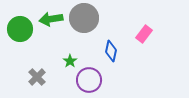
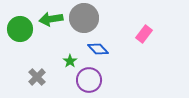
blue diamond: moved 13 px left, 2 px up; rotated 55 degrees counterclockwise
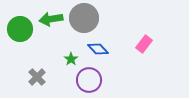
pink rectangle: moved 10 px down
green star: moved 1 px right, 2 px up
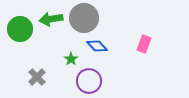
pink rectangle: rotated 18 degrees counterclockwise
blue diamond: moved 1 px left, 3 px up
purple circle: moved 1 px down
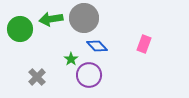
purple circle: moved 6 px up
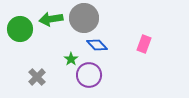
blue diamond: moved 1 px up
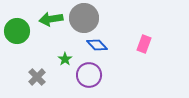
green circle: moved 3 px left, 2 px down
green star: moved 6 px left
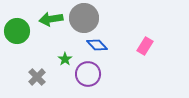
pink rectangle: moved 1 px right, 2 px down; rotated 12 degrees clockwise
purple circle: moved 1 px left, 1 px up
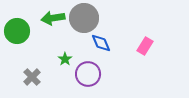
green arrow: moved 2 px right, 1 px up
blue diamond: moved 4 px right, 2 px up; rotated 20 degrees clockwise
gray cross: moved 5 px left
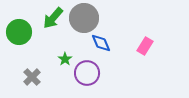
green arrow: rotated 40 degrees counterclockwise
green circle: moved 2 px right, 1 px down
purple circle: moved 1 px left, 1 px up
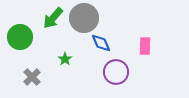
green circle: moved 1 px right, 5 px down
pink rectangle: rotated 30 degrees counterclockwise
purple circle: moved 29 px right, 1 px up
